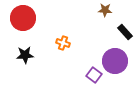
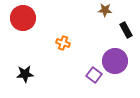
black rectangle: moved 1 px right, 2 px up; rotated 14 degrees clockwise
black star: moved 19 px down
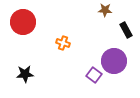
red circle: moved 4 px down
purple circle: moved 1 px left
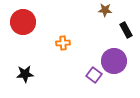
orange cross: rotated 24 degrees counterclockwise
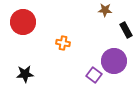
orange cross: rotated 16 degrees clockwise
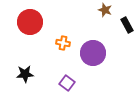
brown star: rotated 16 degrees clockwise
red circle: moved 7 px right
black rectangle: moved 1 px right, 5 px up
purple circle: moved 21 px left, 8 px up
purple square: moved 27 px left, 8 px down
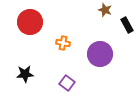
purple circle: moved 7 px right, 1 px down
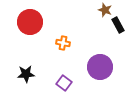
black rectangle: moved 9 px left
purple circle: moved 13 px down
black star: moved 1 px right
purple square: moved 3 px left
